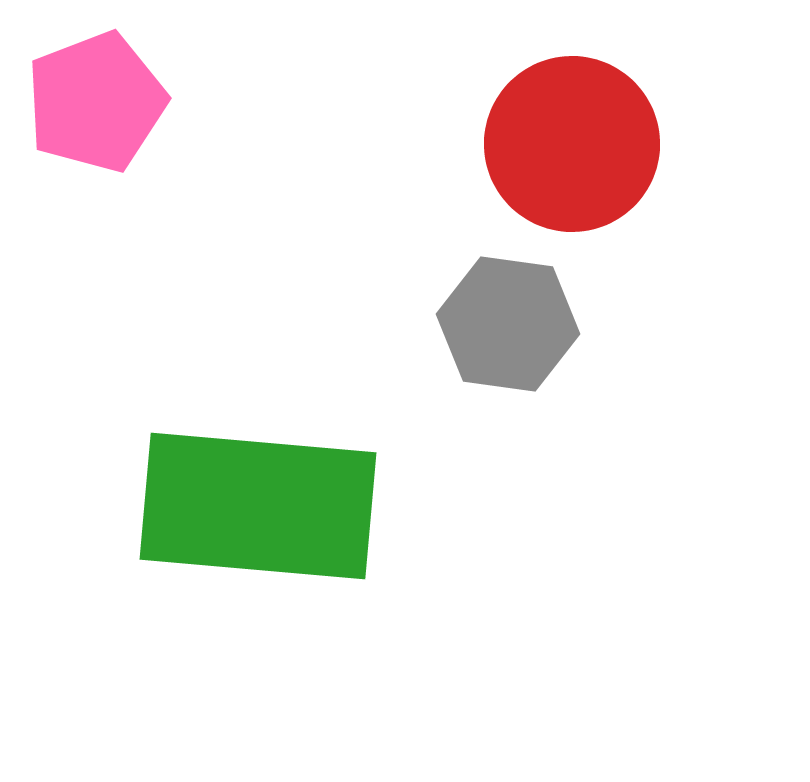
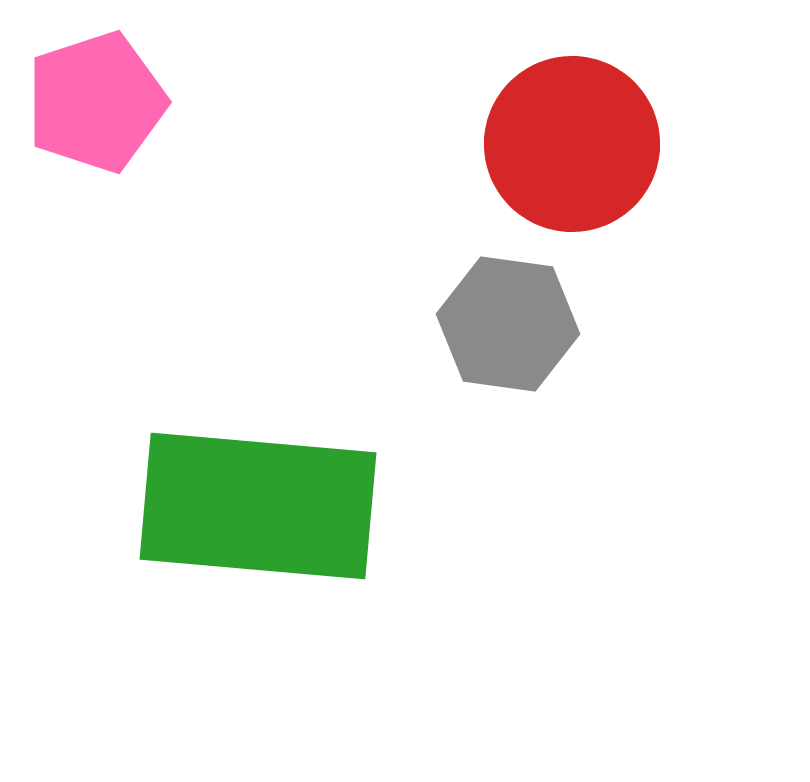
pink pentagon: rotated 3 degrees clockwise
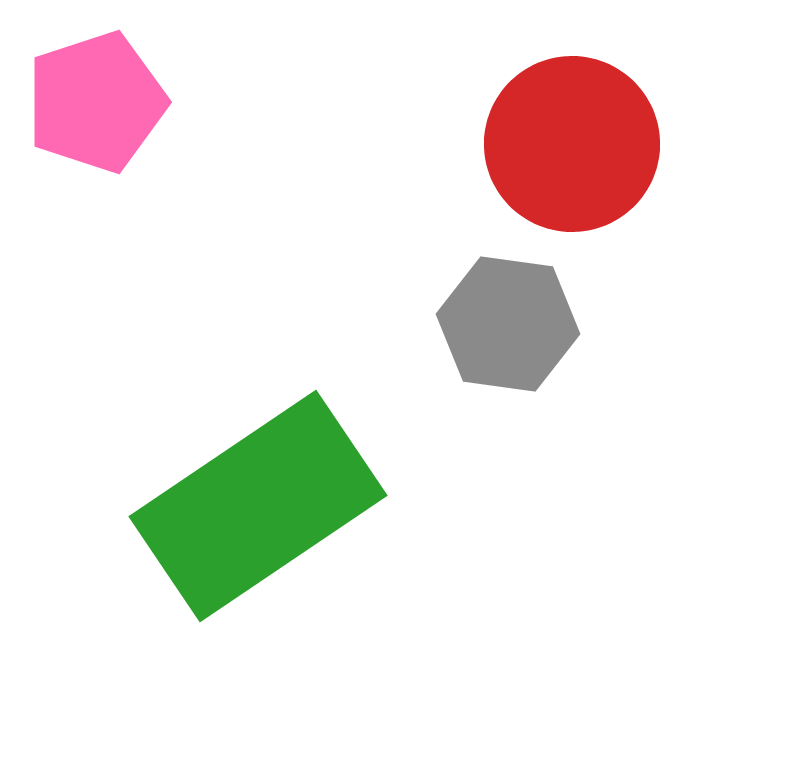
green rectangle: rotated 39 degrees counterclockwise
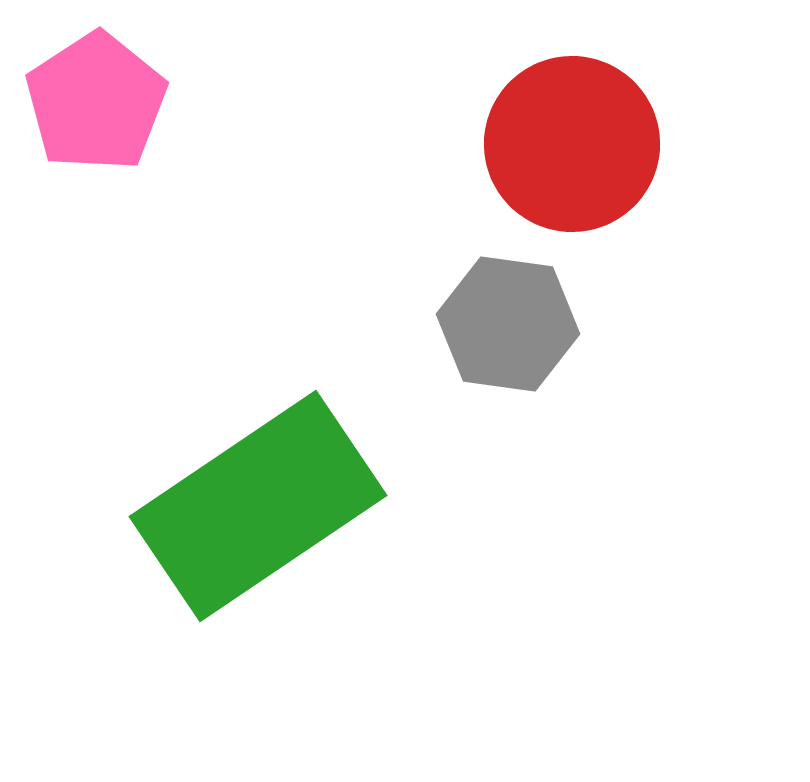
pink pentagon: rotated 15 degrees counterclockwise
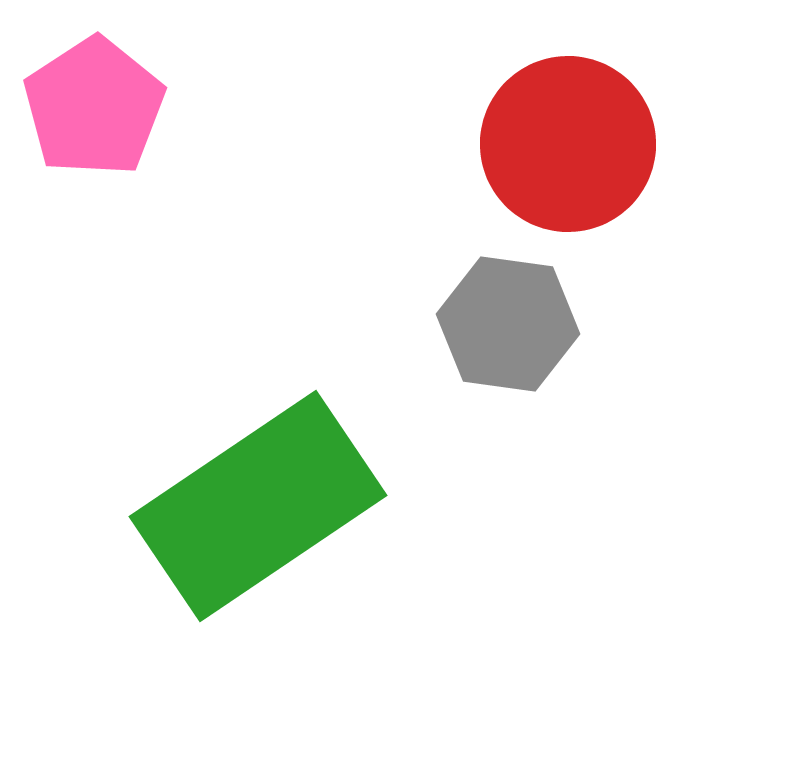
pink pentagon: moved 2 px left, 5 px down
red circle: moved 4 px left
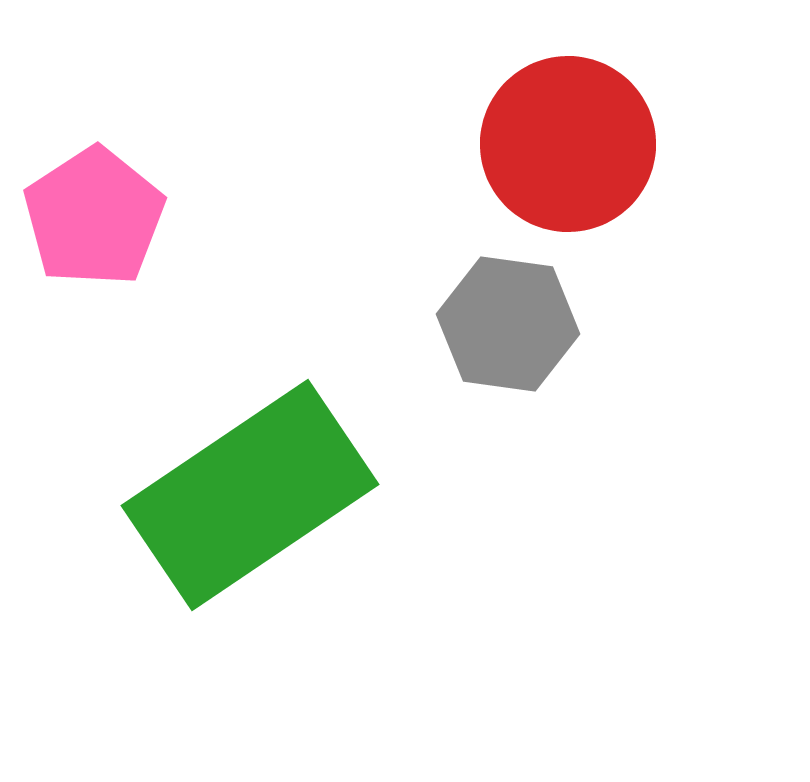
pink pentagon: moved 110 px down
green rectangle: moved 8 px left, 11 px up
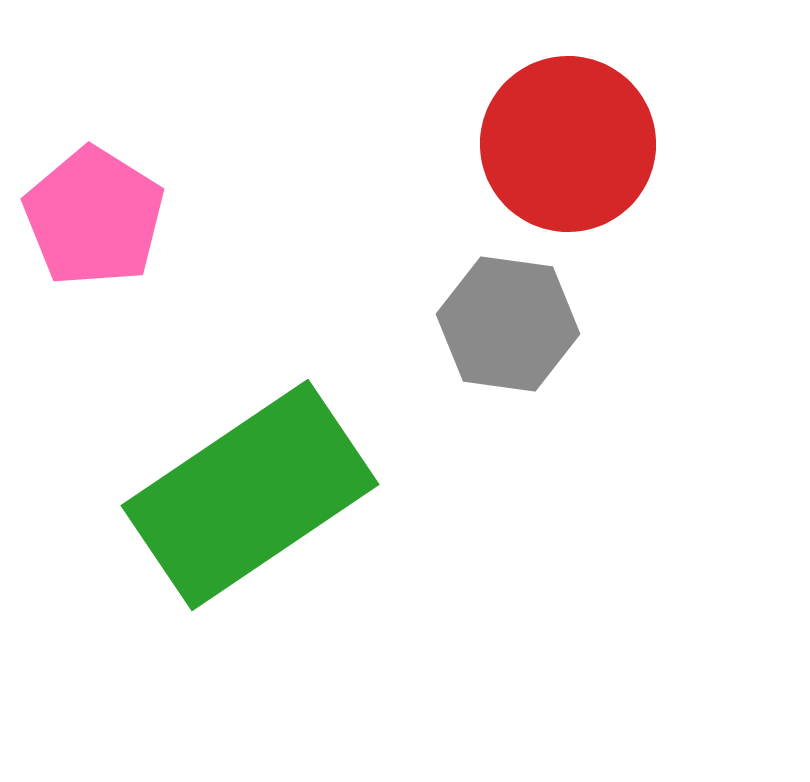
pink pentagon: rotated 7 degrees counterclockwise
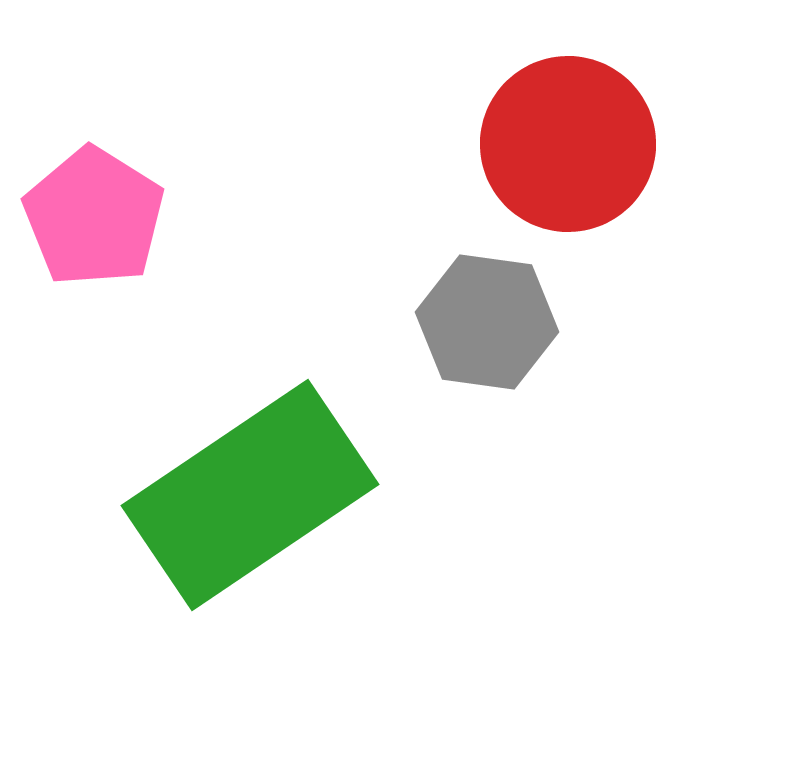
gray hexagon: moved 21 px left, 2 px up
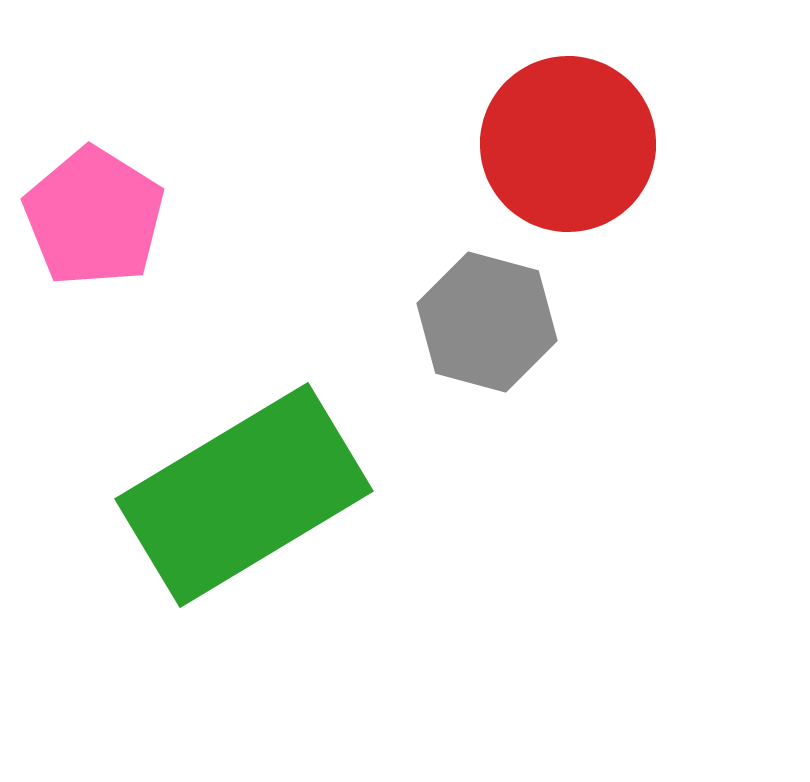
gray hexagon: rotated 7 degrees clockwise
green rectangle: moved 6 px left; rotated 3 degrees clockwise
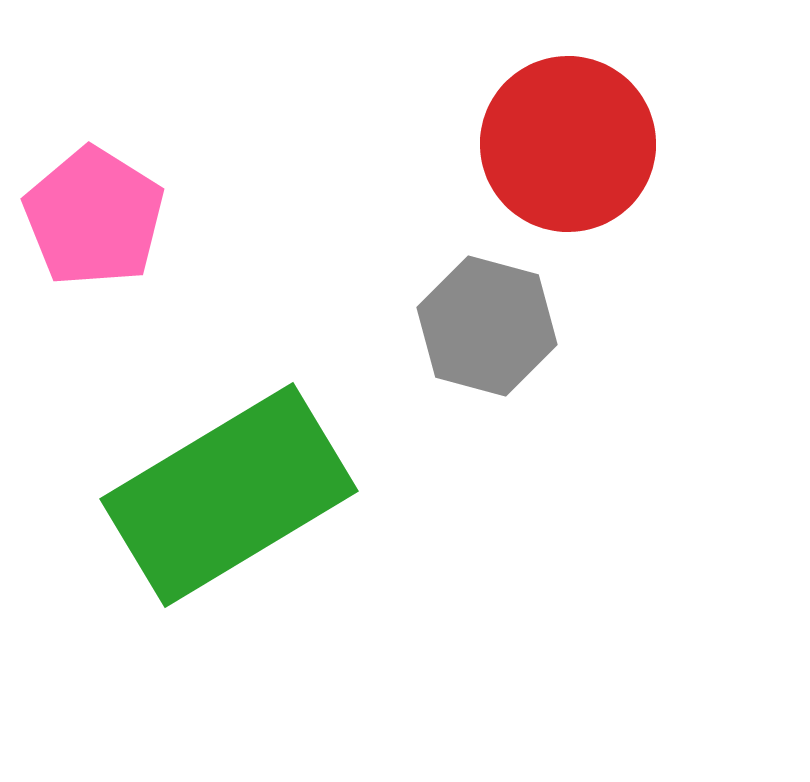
gray hexagon: moved 4 px down
green rectangle: moved 15 px left
